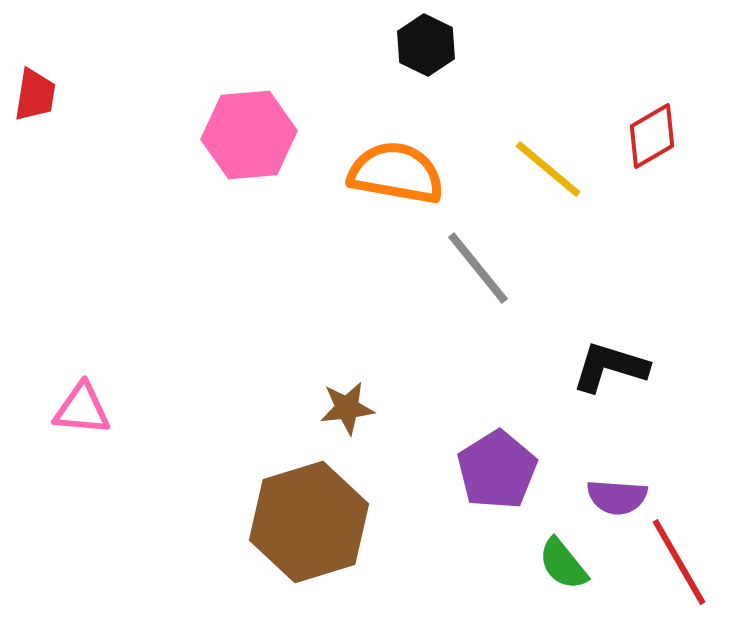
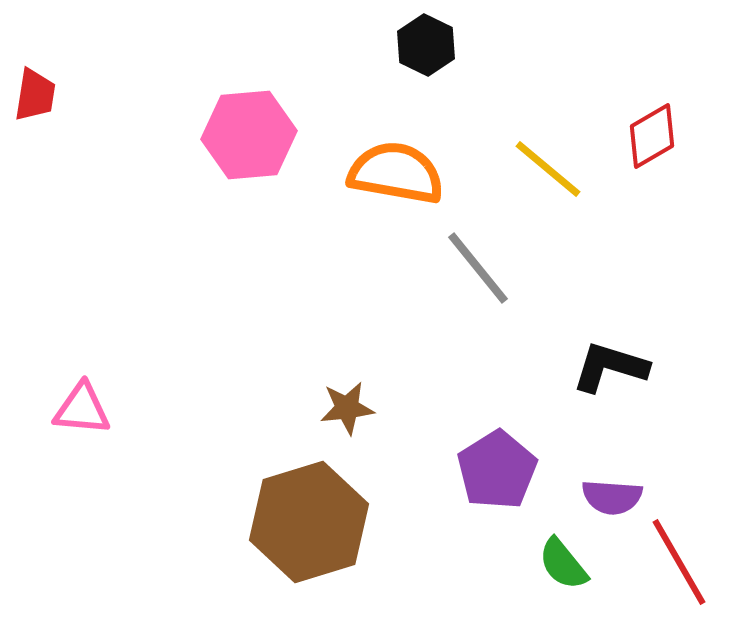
purple semicircle: moved 5 px left
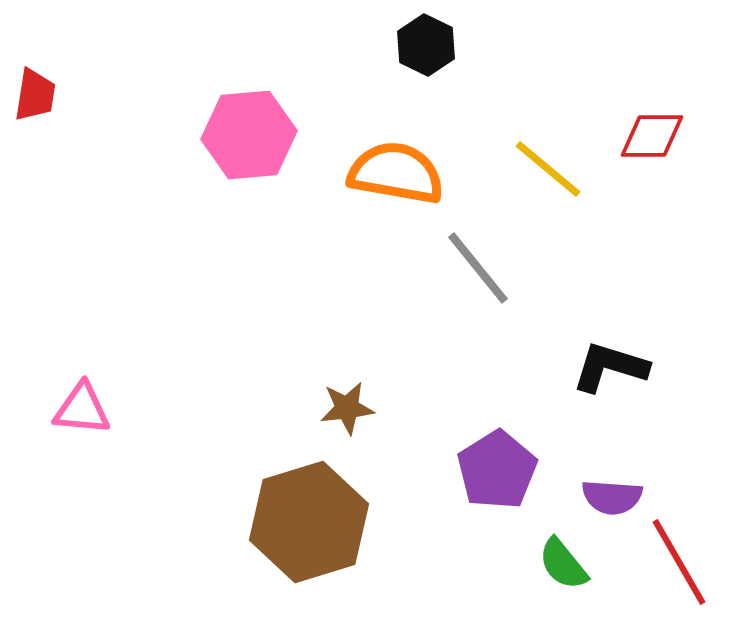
red diamond: rotated 30 degrees clockwise
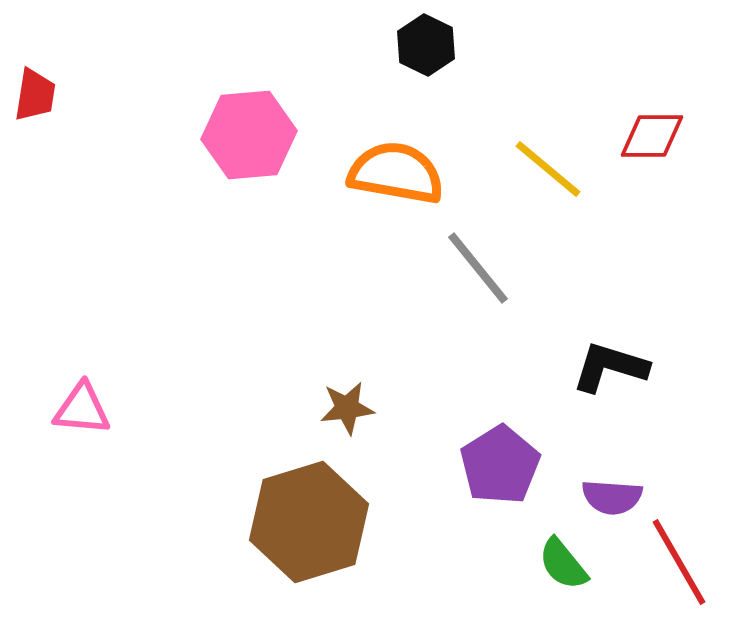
purple pentagon: moved 3 px right, 5 px up
